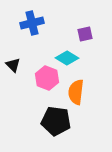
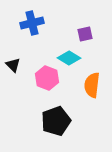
cyan diamond: moved 2 px right
orange semicircle: moved 16 px right, 7 px up
black pentagon: rotated 28 degrees counterclockwise
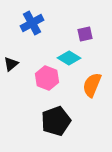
blue cross: rotated 15 degrees counterclockwise
black triangle: moved 2 px left, 1 px up; rotated 35 degrees clockwise
orange semicircle: rotated 15 degrees clockwise
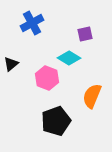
orange semicircle: moved 11 px down
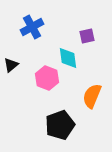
blue cross: moved 4 px down
purple square: moved 2 px right, 2 px down
cyan diamond: moved 1 px left; rotated 50 degrees clockwise
black triangle: moved 1 px down
black pentagon: moved 4 px right, 4 px down
